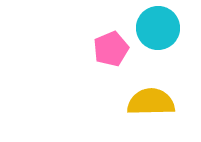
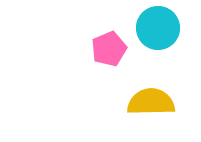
pink pentagon: moved 2 px left
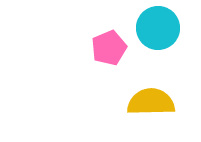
pink pentagon: moved 1 px up
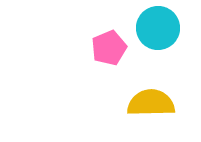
yellow semicircle: moved 1 px down
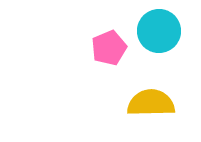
cyan circle: moved 1 px right, 3 px down
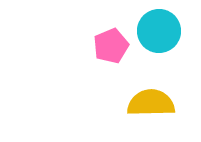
pink pentagon: moved 2 px right, 2 px up
